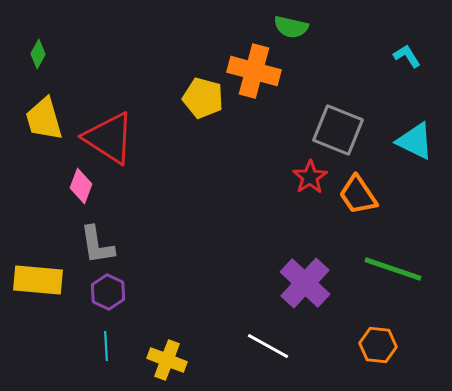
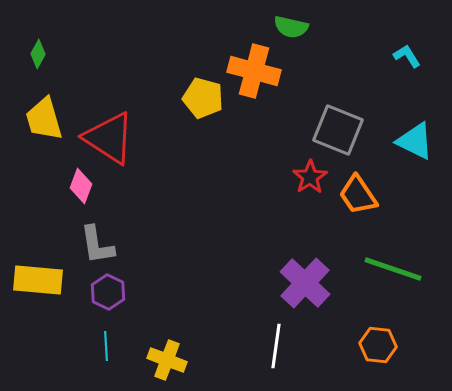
white line: moved 8 px right; rotated 69 degrees clockwise
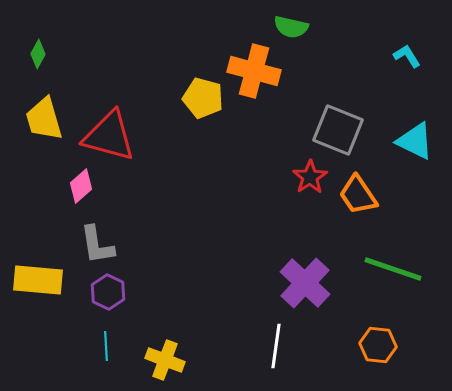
red triangle: moved 2 px up; rotated 18 degrees counterclockwise
pink diamond: rotated 28 degrees clockwise
yellow cross: moved 2 px left
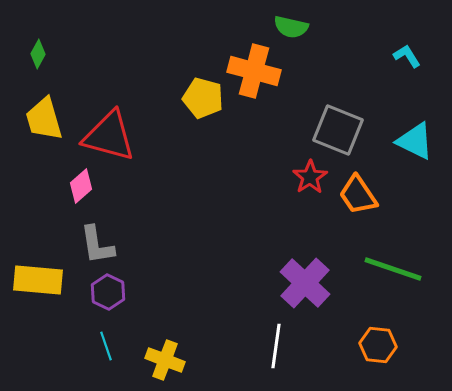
cyan line: rotated 16 degrees counterclockwise
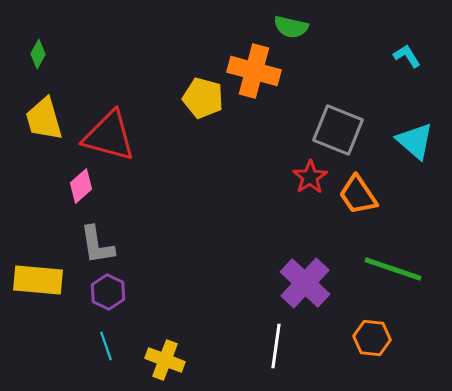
cyan triangle: rotated 15 degrees clockwise
orange hexagon: moved 6 px left, 7 px up
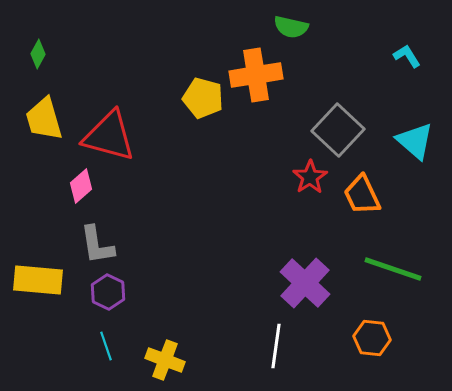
orange cross: moved 2 px right, 4 px down; rotated 24 degrees counterclockwise
gray square: rotated 21 degrees clockwise
orange trapezoid: moved 4 px right; rotated 9 degrees clockwise
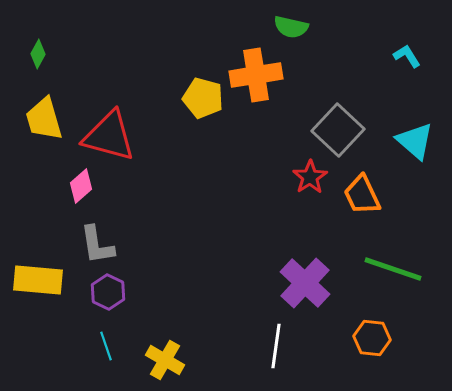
yellow cross: rotated 9 degrees clockwise
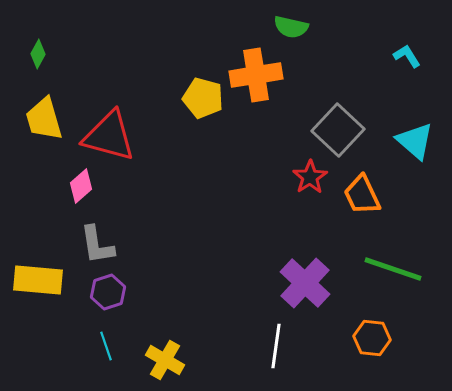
purple hexagon: rotated 16 degrees clockwise
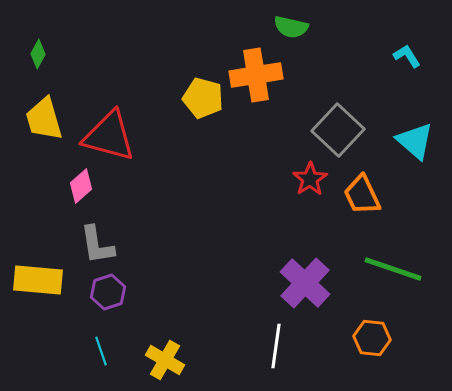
red star: moved 2 px down
cyan line: moved 5 px left, 5 px down
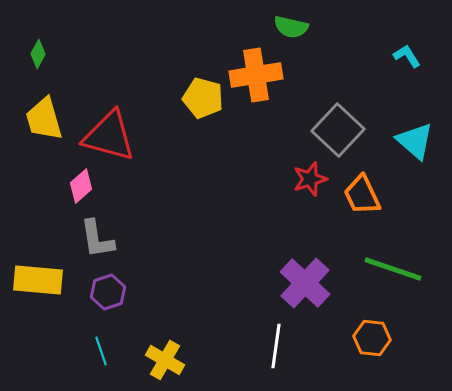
red star: rotated 16 degrees clockwise
gray L-shape: moved 6 px up
